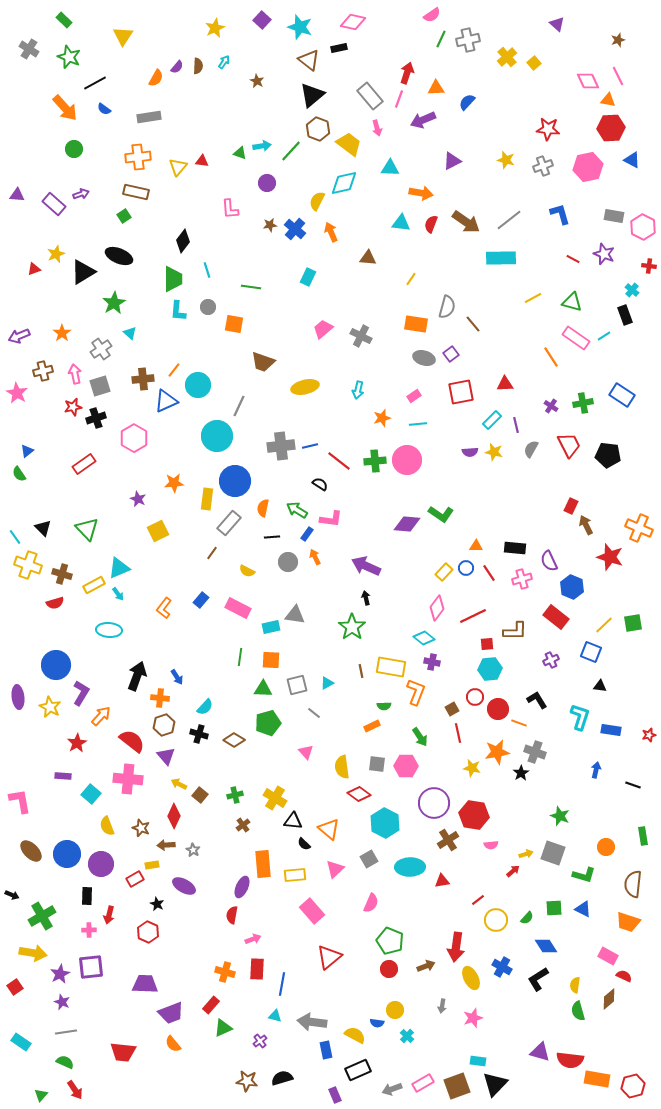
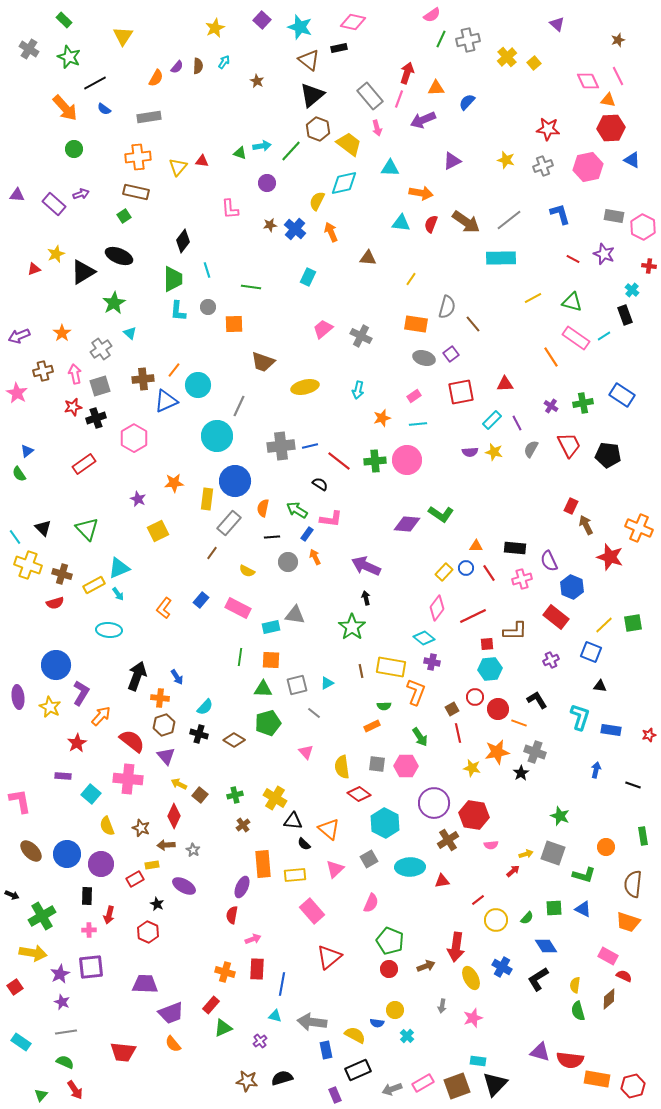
orange square at (234, 324): rotated 12 degrees counterclockwise
purple line at (516, 425): moved 1 px right, 2 px up; rotated 14 degrees counterclockwise
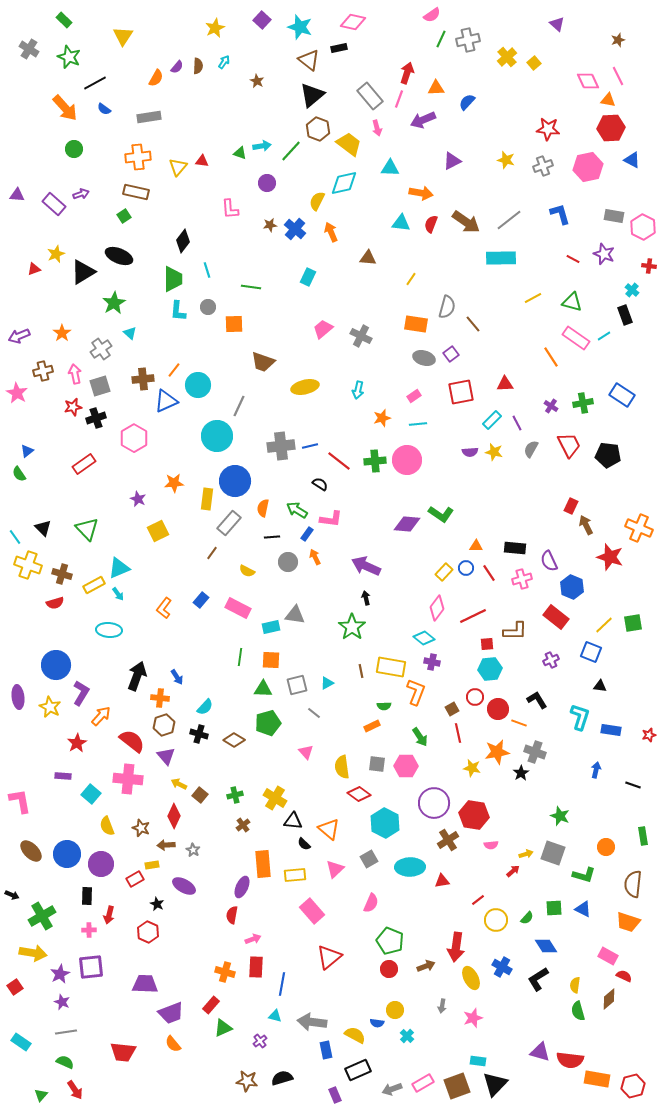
red rectangle at (257, 969): moved 1 px left, 2 px up
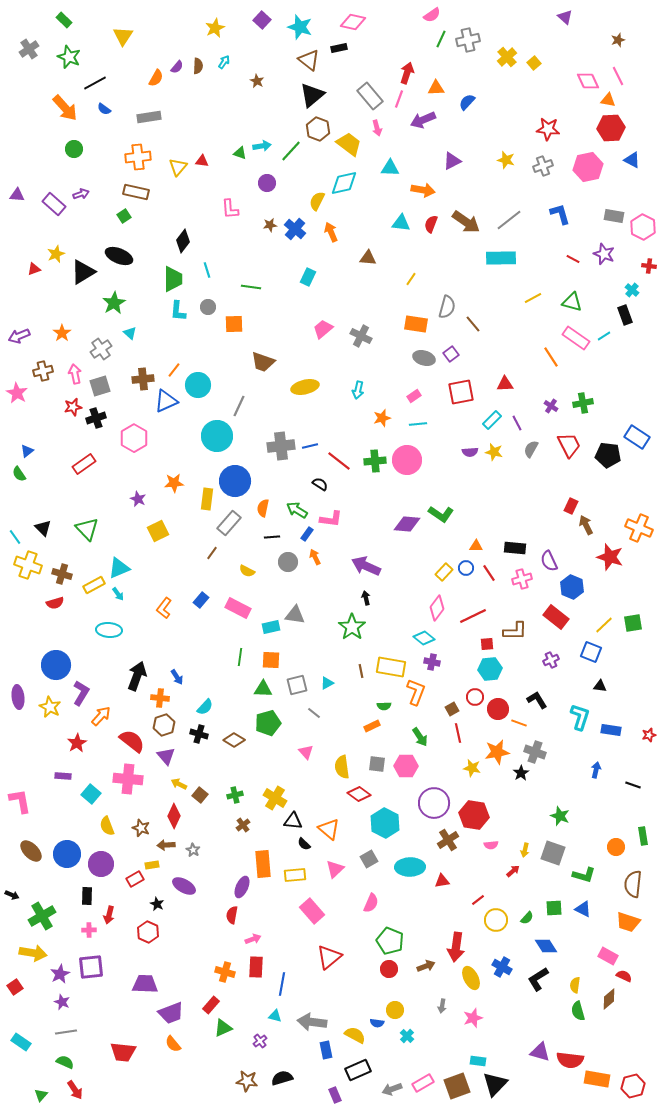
purple triangle at (557, 24): moved 8 px right, 7 px up
gray cross at (29, 49): rotated 24 degrees clockwise
orange arrow at (421, 193): moved 2 px right, 3 px up
blue rectangle at (622, 395): moved 15 px right, 42 px down
orange circle at (606, 847): moved 10 px right
yellow arrow at (526, 854): moved 1 px left, 4 px up; rotated 120 degrees clockwise
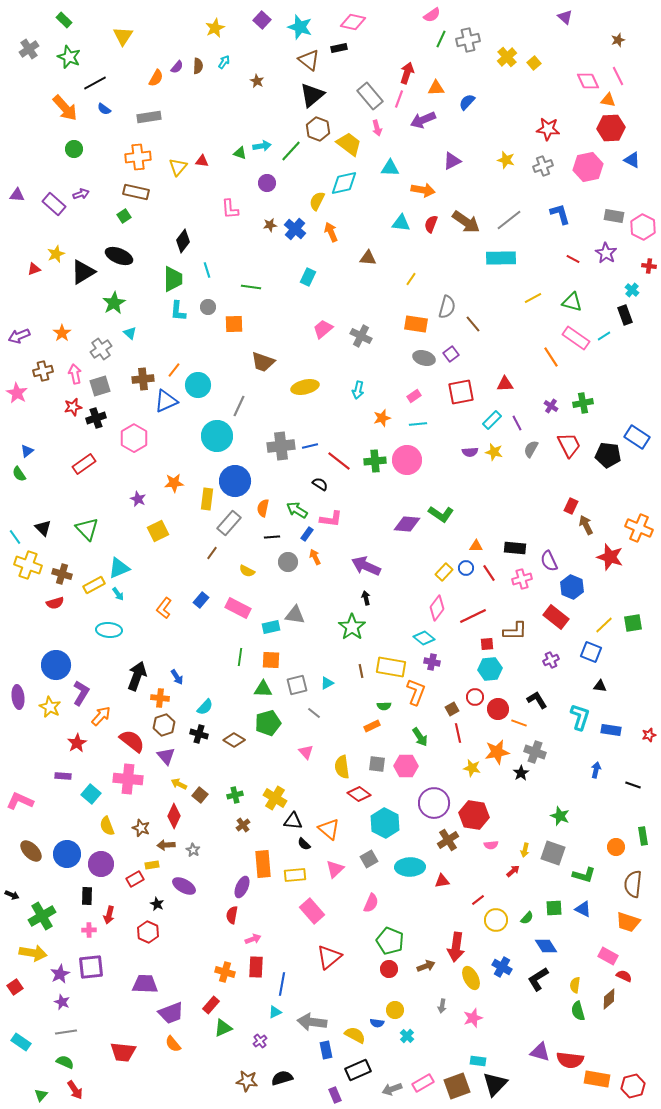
purple star at (604, 254): moved 2 px right, 1 px up; rotated 10 degrees clockwise
pink L-shape at (20, 801): rotated 56 degrees counterclockwise
cyan triangle at (275, 1016): moved 4 px up; rotated 40 degrees counterclockwise
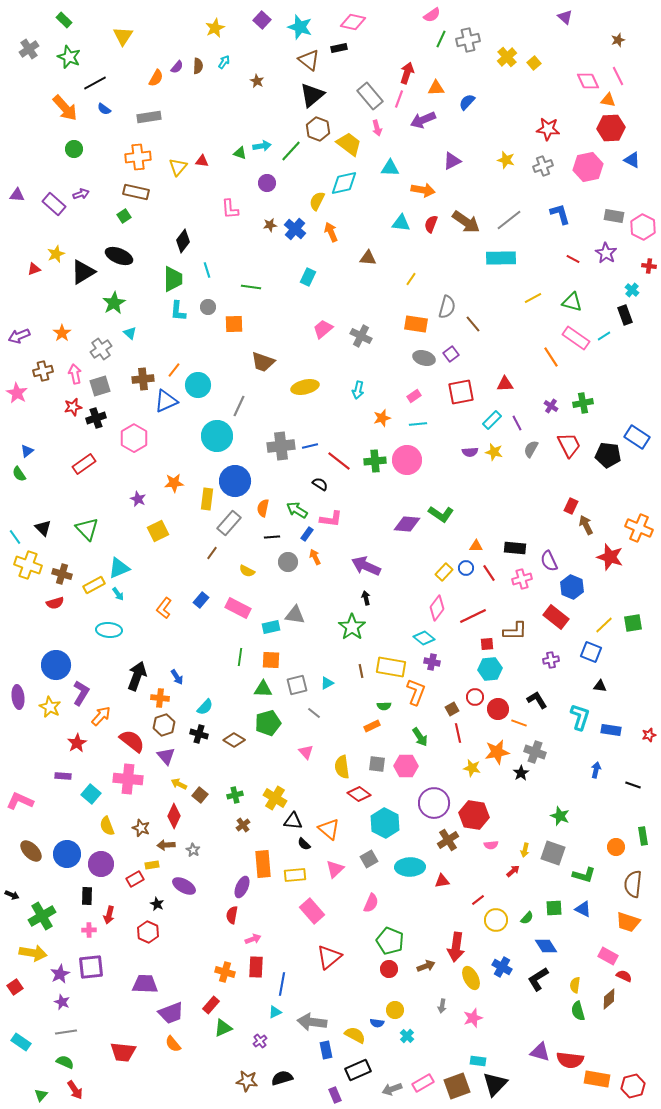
purple cross at (551, 660): rotated 14 degrees clockwise
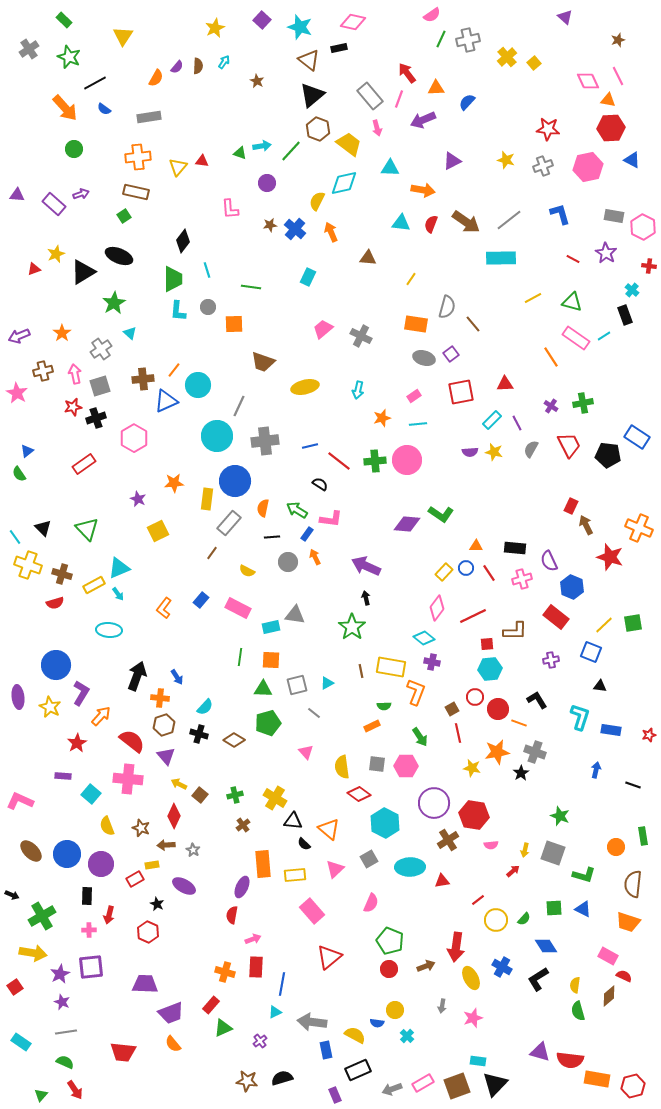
red arrow at (407, 73): rotated 55 degrees counterclockwise
gray cross at (281, 446): moved 16 px left, 5 px up
green semicircle at (527, 918): moved 3 px left, 1 px down
brown diamond at (609, 999): moved 3 px up
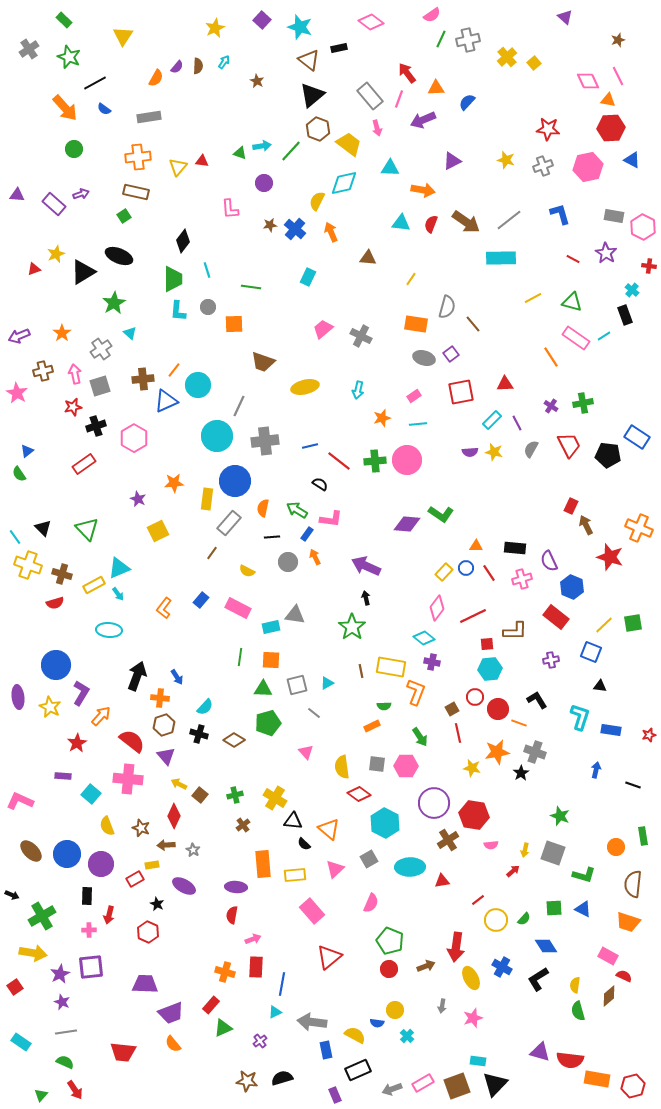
pink diamond at (353, 22): moved 18 px right; rotated 25 degrees clockwise
purple circle at (267, 183): moved 3 px left
black cross at (96, 418): moved 8 px down
purple ellipse at (242, 887): moved 6 px left; rotated 70 degrees clockwise
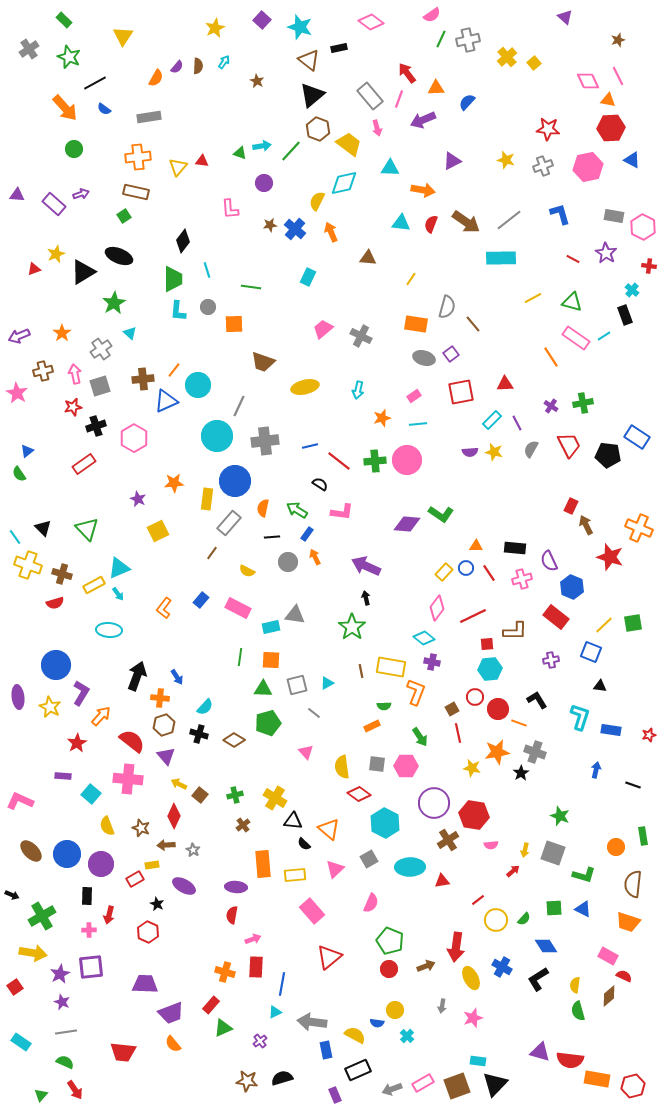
pink L-shape at (331, 519): moved 11 px right, 7 px up
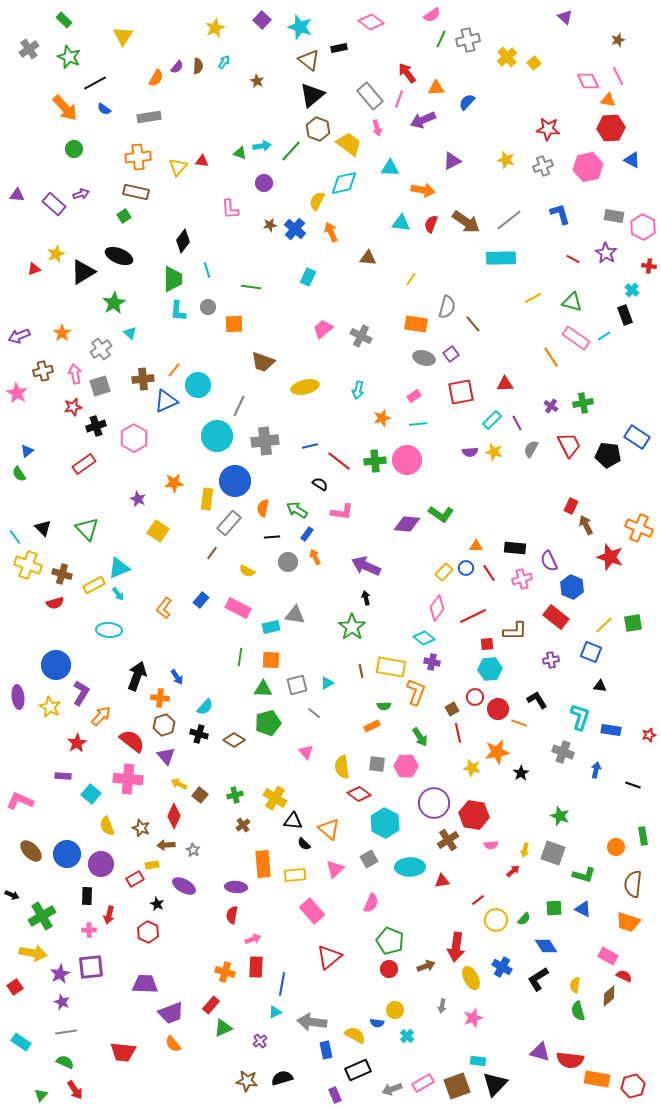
yellow square at (158, 531): rotated 30 degrees counterclockwise
gray cross at (535, 752): moved 28 px right
